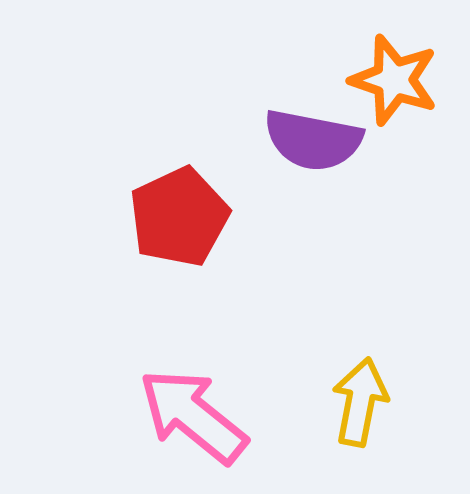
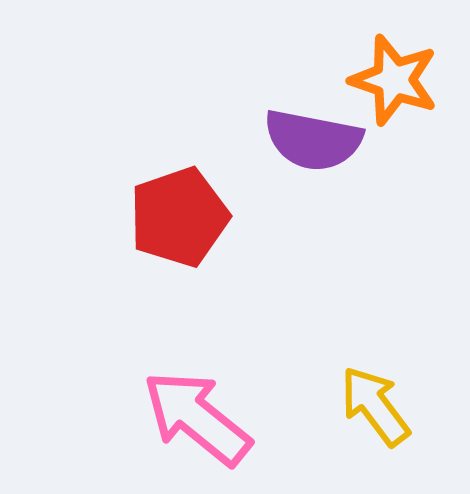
red pentagon: rotated 6 degrees clockwise
yellow arrow: moved 15 px right, 4 px down; rotated 48 degrees counterclockwise
pink arrow: moved 4 px right, 2 px down
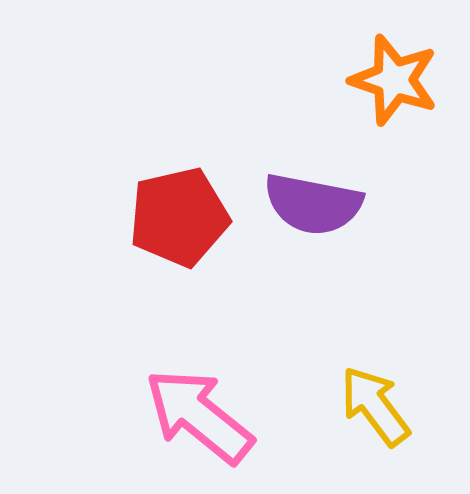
purple semicircle: moved 64 px down
red pentagon: rotated 6 degrees clockwise
pink arrow: moved 2 px right, 2 px up
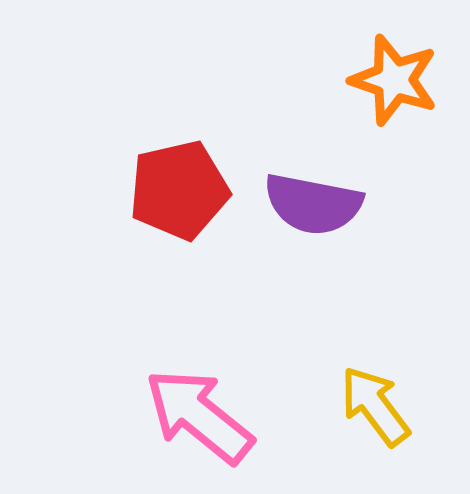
red pentagon: moved 27 px up
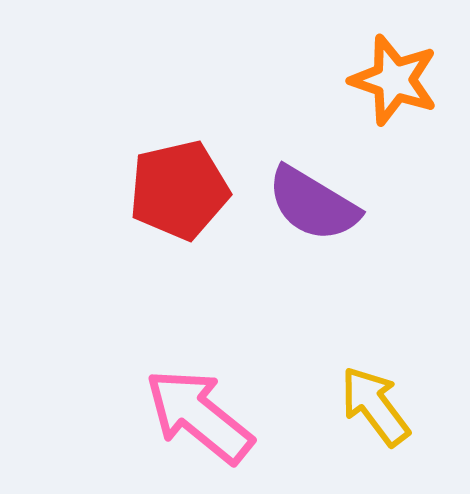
purple semicircle: rotated 20 degrees clockwise
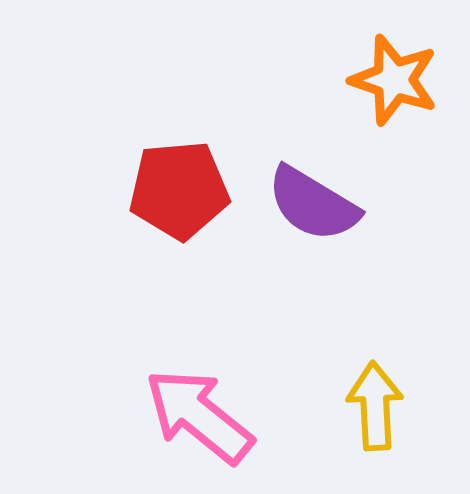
red pentagon: rotated 8 degrees clockwise
yellow arrow: rotated 34 degrees clockwise
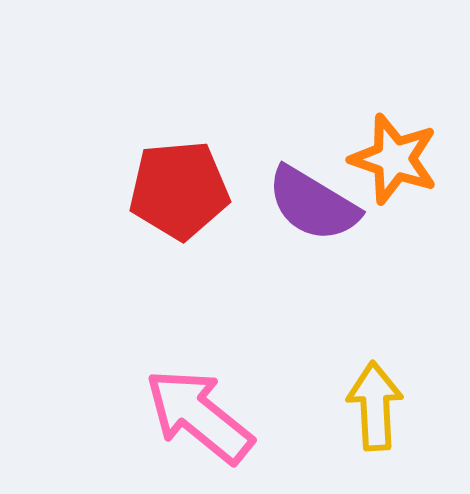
orange star: moved 79 px down
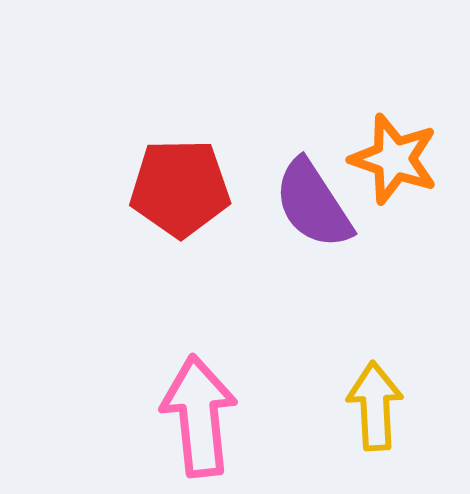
red pentagon: moved 1 px right, 2 px up; rotated 4 degrees clockwise
purple semicircle: rotated 26 degrees clockwise
pink arrow: rotated 45 degrees clockwise
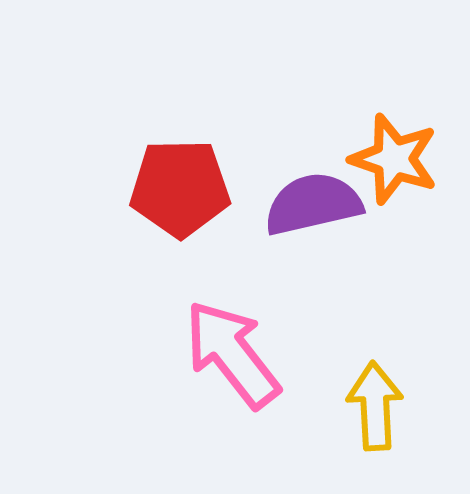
purple semicircle: rotated 110 degrees clockwise
pink arrow: moved 33 px right, 62 px up; rotated 32 degrees counterclockwise
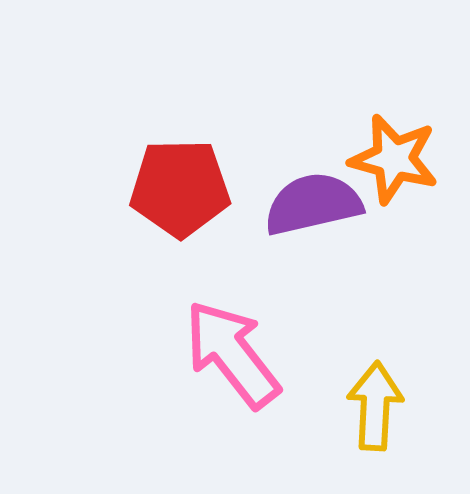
orange star: rotated 4 degrees counterclockwise
yellow arrow: rotated 6 degrees clockwise
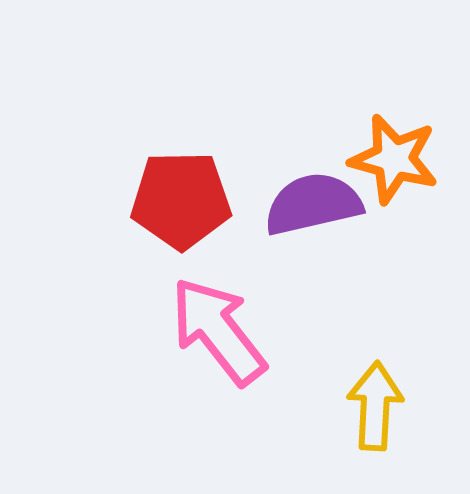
red pentagon: moved 1 px right, 12 px down
pink arrow: moved 14 px left, 23 px up
